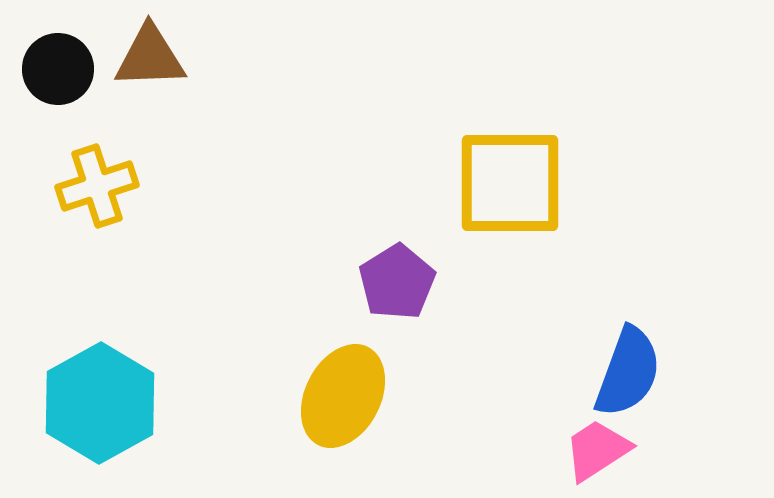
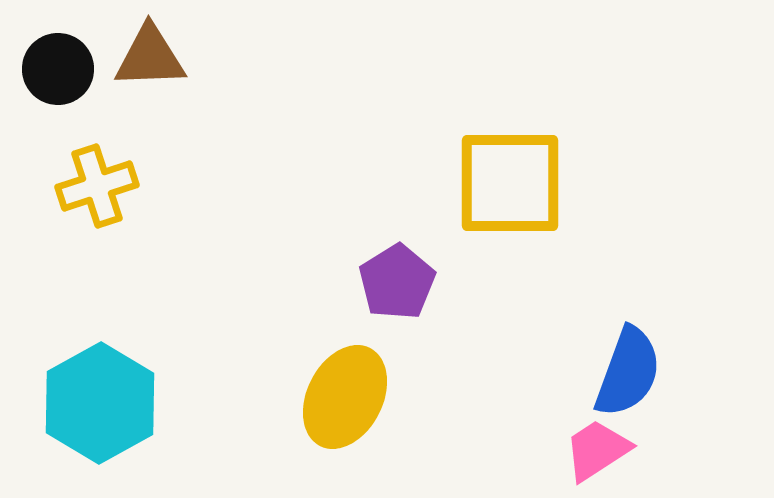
yellow ellipse: moved 2 px right, 1 px down
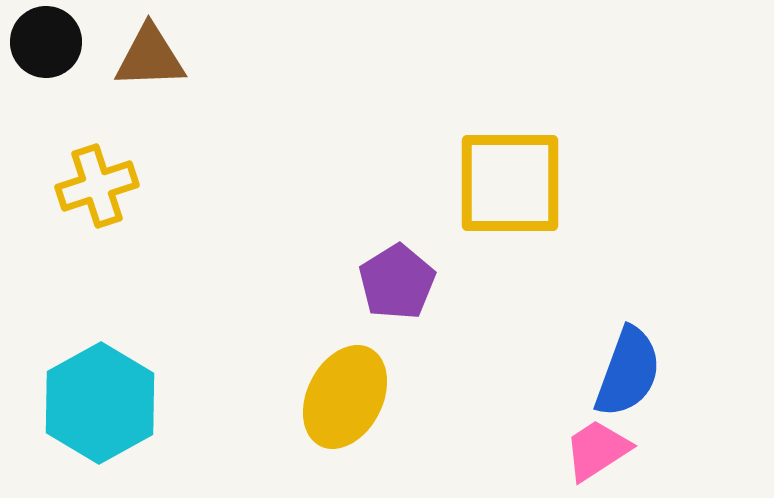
black circle: moved 12 px left, 27 px up
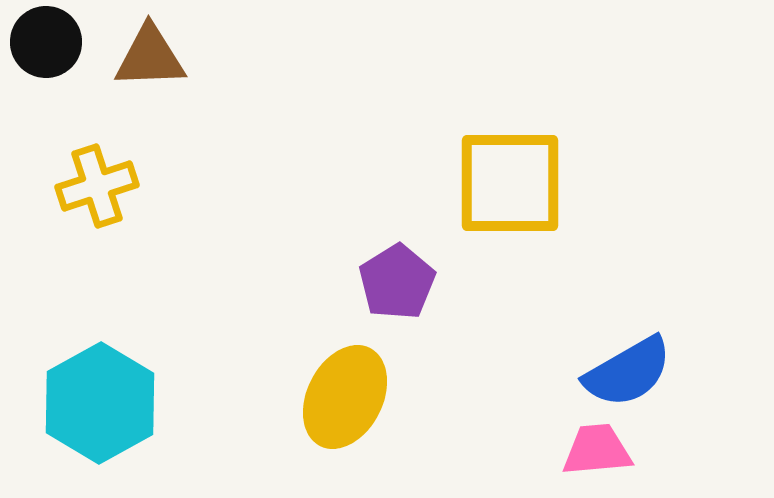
blue semicircle: rotated 40 degrees clockwise
pink trapezoid: rotated 28 degrees clockwise
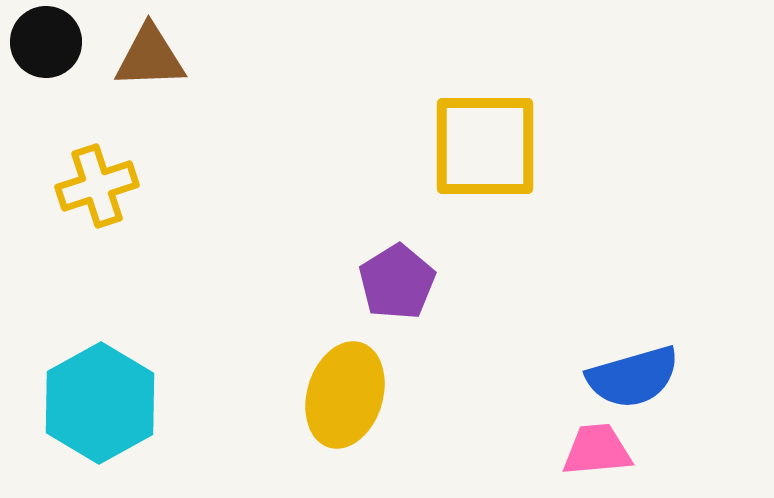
yellow square: moved 25 px left, 37 px up
blue semicircle: moved 5 px right, 5 px down; rotated 14 degrees clockwise
yellow ellipse: moved 2 px up; rotated 10 degrees counterclockwise
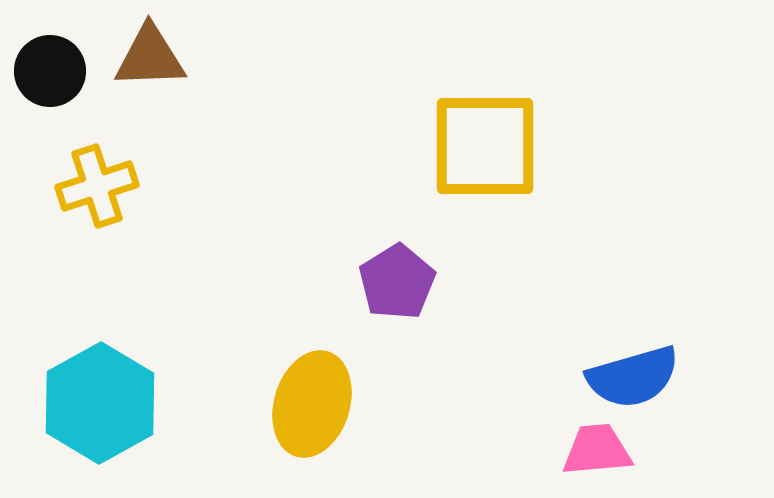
black circle: moved 4 px right, 29 px down
yellow ellipse: moved 33 px left, 9 px down
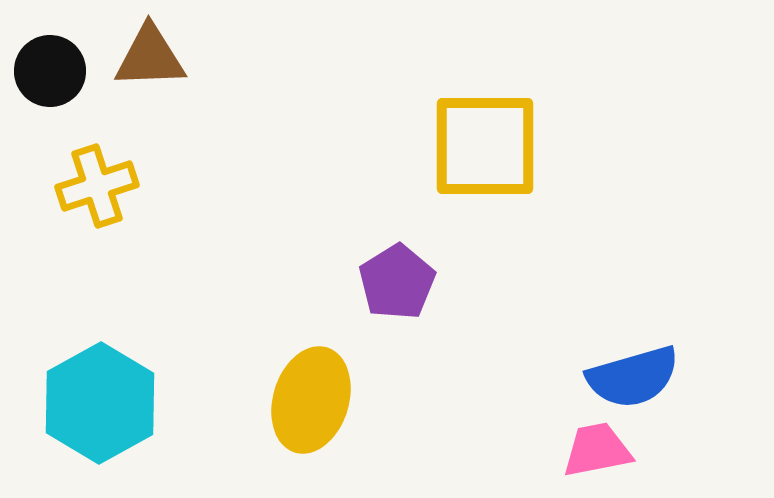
yellow ellipse: moved 1 px left, 4 px up
pink trapezoid: rotated 6 degrees counterclockwise
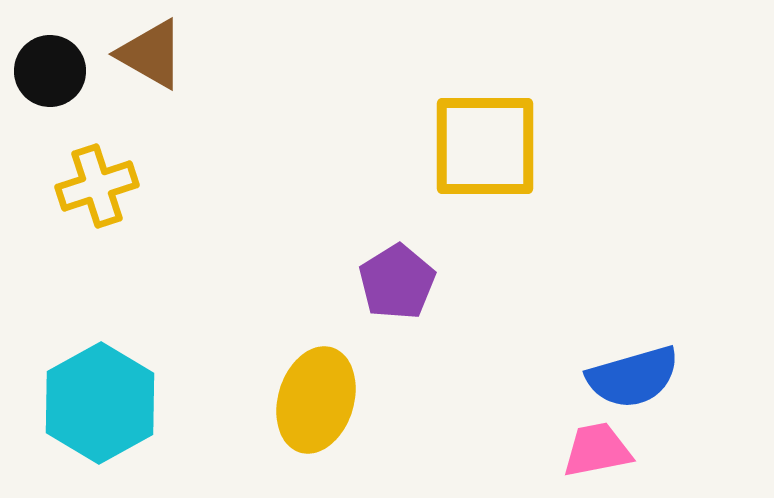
brown triangle: moved 1 px right, 3 px up; rotated 32 degrees clockwise
yellow ellipse: moved 5 px right
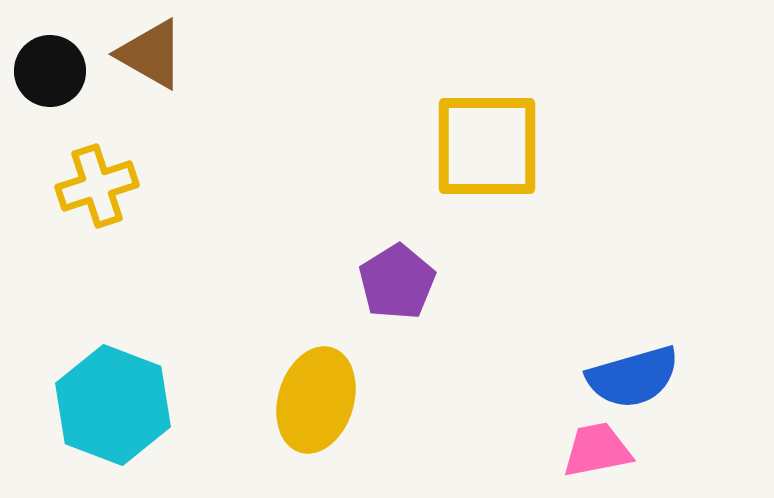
yellow square: moved 2 px right
cyan hexagon: moved 13 px right, 2 px down; rotated 10 degrees counterclockwise
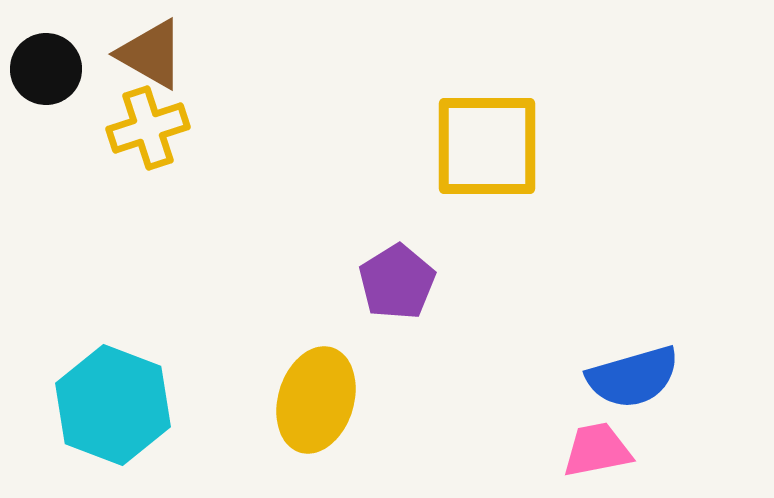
black circle: moved 4 px left, 2 px up
yellow cross: moved 51 px right, 58 px up
